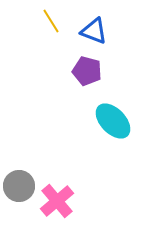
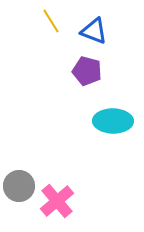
cyan ellipse: rotated 45 degrees counterclockwise
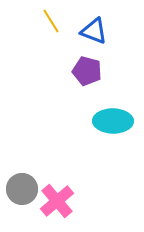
gray circle: moved 3 px right, 3 px down
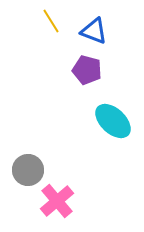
purple pentagon: moved 1 px up
cyan ellipse: rotated 42 degrees clockwise
gray circle: moved 6 px right, 19 px up
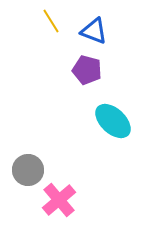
pink cross: moved 2 px right, 1 px up
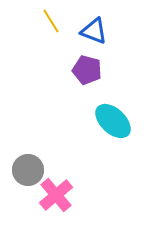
pink cross: moved 3 px left, 5 px up
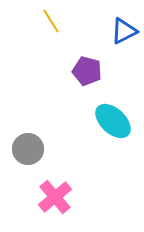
blue triangle: moved 30 px right; rotated 48 degrees counterclockwise
purple pentagon: moved 1 px down
gray circle: moved 21 px up
pink cross: moved 1 px left, 2 px down
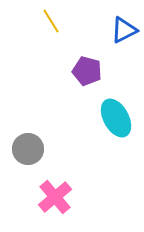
blue triangle: moved 1 px up
cyan ellipse: moved 3 px right, 3 px up; rotated 18 degrees clockwise
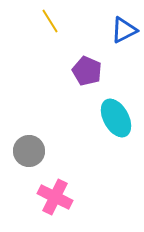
yellow line: moved 1 px left
purple pentagon: rotated 8 degrees clockwise
gray circle: moved 1 px right, 2 px down
pink cross: rotated 24 degrees counterclockwise
